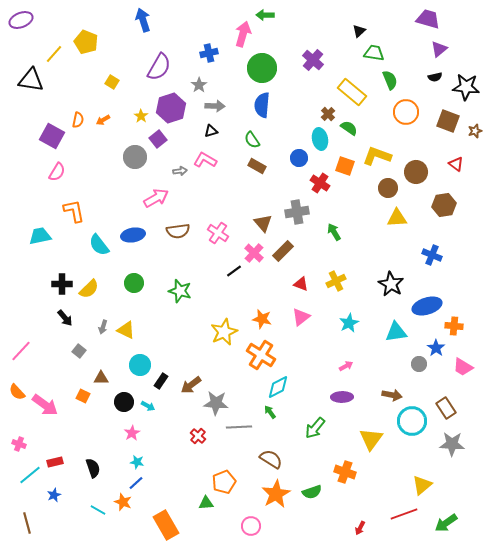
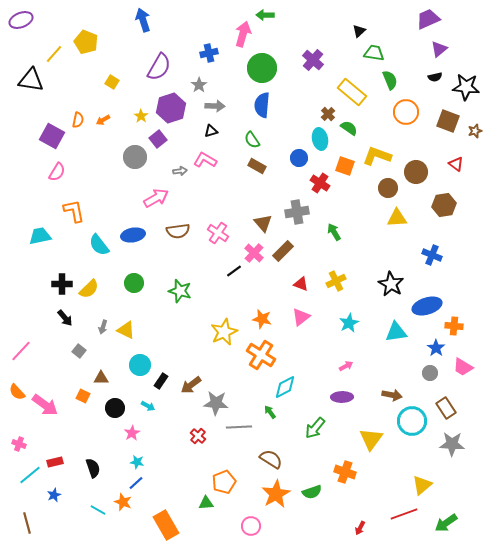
purple trapezoid at (428, 19): rotated 40 degrees counterclockwise
gray circle at (419, 364): moved 11 px right, 9 px down
cyan diamond at (278, 387): moved 7 px right
black circle at (124, 402): moved 9 px left, 6 px down
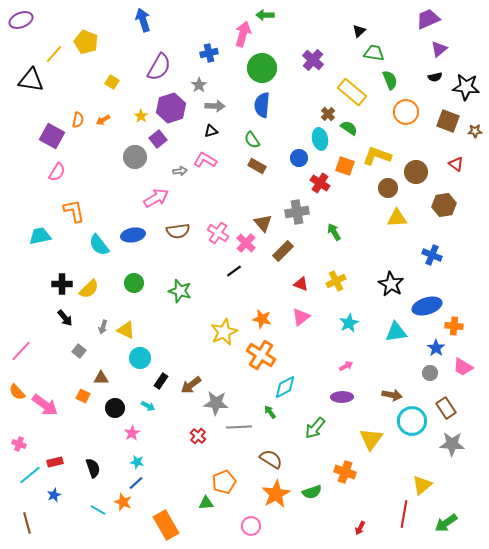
brown star at (475, 131): rotated 16 degrees clockwise
pink cross at (254, 253): moved 8 px left, 10 px up
cyan circle at (140, 365): moved 7 px up
red line at (404, 514): rotated 60 degrees counterclockwise
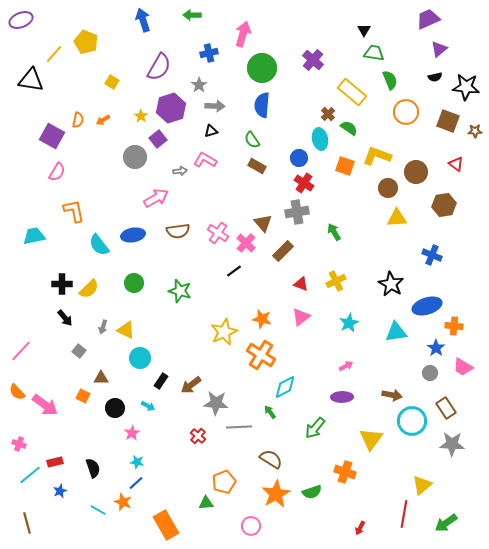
green arrow at (265, 15): moved 73 px left
black triangle at (359, 31): moved 5 px right, 1 px up; rotated 16 degrees counterclockwise
red cross at (320, 183): moved 16 px left
cyan trapezoid at (40, 236): moved 6 px left
blue star at (54, 495): moved 6 px right, 4 px up
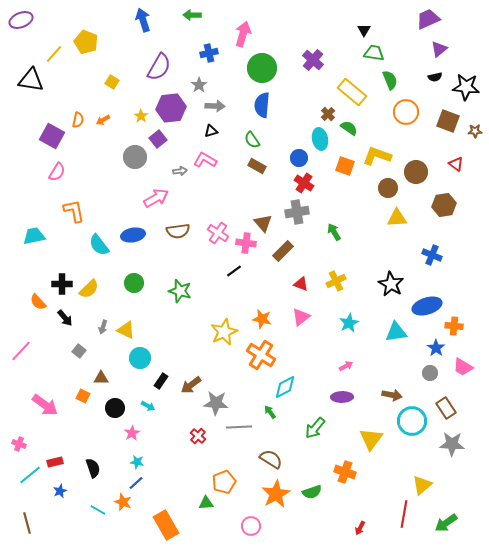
purple hexagon at (171, 108): rotated 12 degrees clockwise
pink cross at (246, 243): rotated 36 degrees counterclockwise
orange semicircle at (17, 392): moved 21 px right, 90 px up
